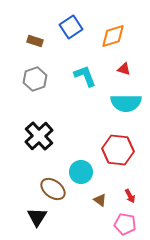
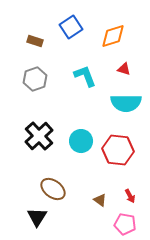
cyan circle: moved 31 px up
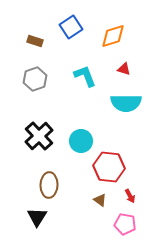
red hexagon: moved 9 px left, 17 px down
brown ellipse: moved 4 px left, 4 px up; rotated 55 degrees clockwise
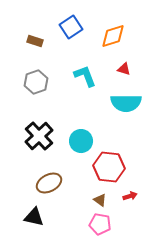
gray hexagon: moved 1 px right, 3 px down
brown ellipse: moved 2 px up; rotated 60 degrees clockwise
red arrow: rotated 80 degrees counterclockwise
black triangle: moved 3 px left; rotated 50 degrees counterclockwise
pink pentagon: moved 25 px left
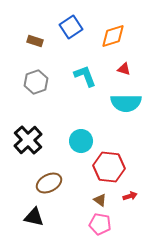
black cross: moved 11 px left, 4 px down
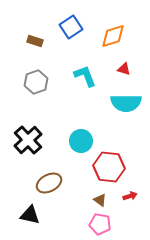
black triangle: moved 4 px left, 2 px up
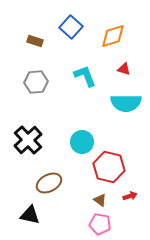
blue square: rotated 15 degrees counterclockwise
gray hexagon: rotated 15 degrees clockwise
cyan circle: moved 1 px right, 1 px down
red hexagon: rotated 8 degrees clockwise
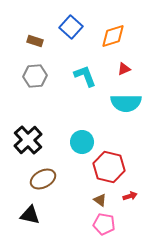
red triangle: rotated 40 degrees counterclockwise
gray hexagon: moved 1 px left, 6 px up
brown ellipse: moved 6 px left, 4 px up
pink pentagon: moved 4 px right
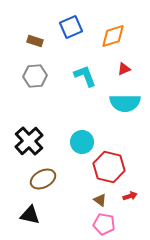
blue square: rotated 25 degrees clockwise
cyan semicircle: moved 1 px left
black cross: moved 1 px right, 1 px down
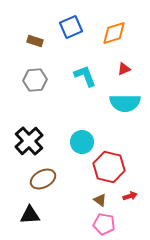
orange diamond: moved 1 px right, 3 px up
gray hexagon: moved 4 px down
black triangle: rotated 15 degrees counterclockwise
